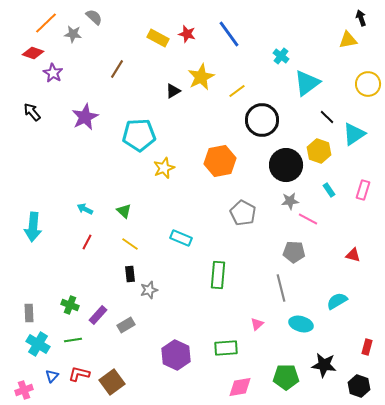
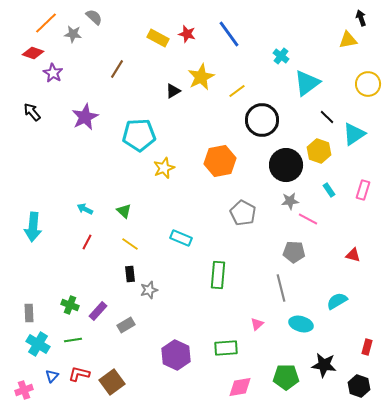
purple rectangle at (98, 315): moved 4 px up
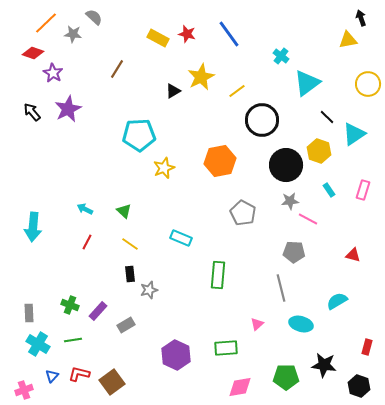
purple star at (85, 117): moved 17 px left, 8 px up
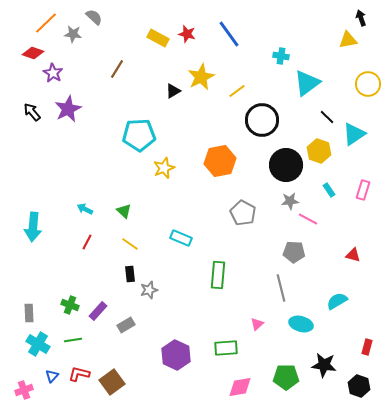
cyan cross at (281, 56): rotated 28 degrees counterclockwise
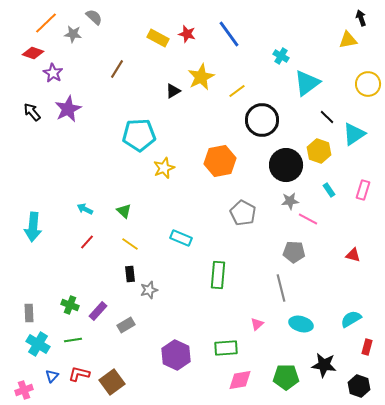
cyan cross at (281, 56): rotated 21 degrees clockwise
red line at (87, 242): rotated 14 degrees clockwise
cyan semicircle at (337, 301): moved 14 px right, 18 px down
pink diamond at (240, 387): moved 7 px up
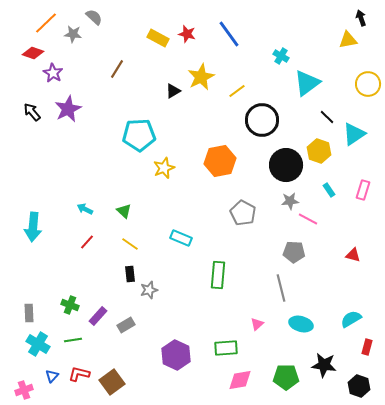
purple rectangle at (98, 311): moved 5 px down
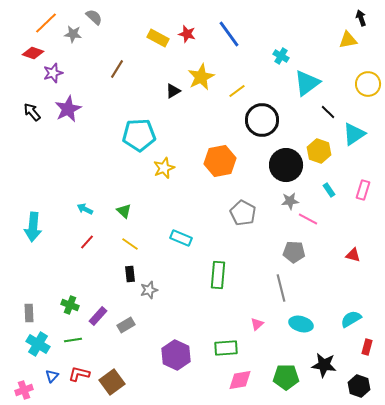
purple star at (53, 73): rotated 24 degrees clockwise
black line at (327, 117): moved 1 px right, 5 px up
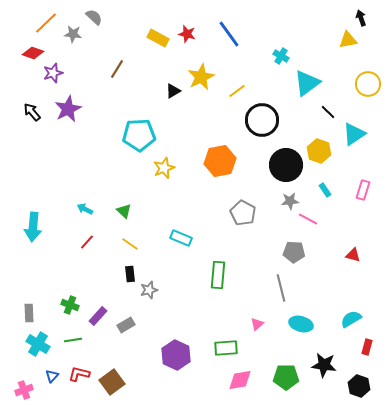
cyan rectangle at (329, 190): moved 4 px left
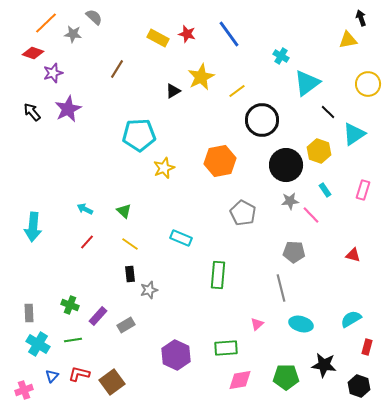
pink line at (308, 219): moved 3 px right, 4 px up; rotated 18 degrees clockwise
